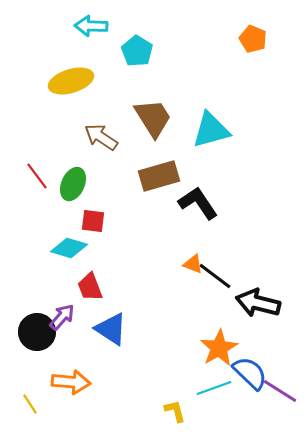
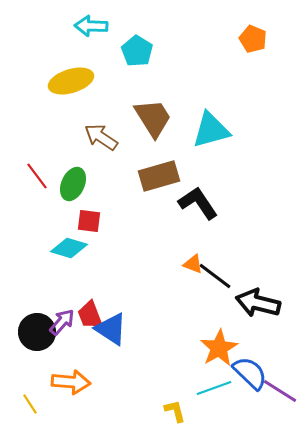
red square: moved 4 px left
red trapezoid: moved 28 px down
purple arrow: moved 5 px down
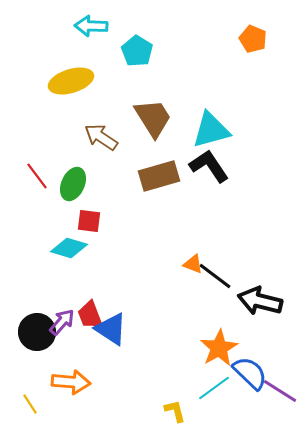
black L-shape: moved 11 px right, 37 px up
black arrow: moved 2 px right, 2 px up
cyan line: rotated 16 degrees counterclockwise
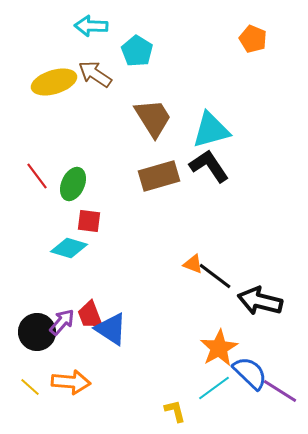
yellow ellipse: moved 17 px left, 1 px down
brown arrow: moved 6 px left, 63 px up
yellow line: moved 17 px up; rotated 15 degrees counterclockwise
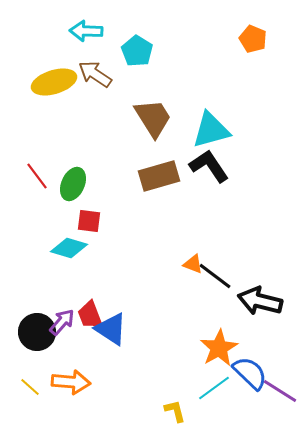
cyan arrow: moved 5 px left, 5 px down
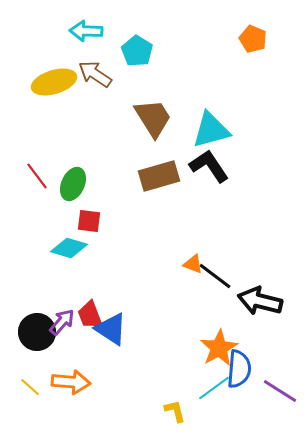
blue semicircle: moved 11 px left, 4 px up; rotated 51 degrees clockwise
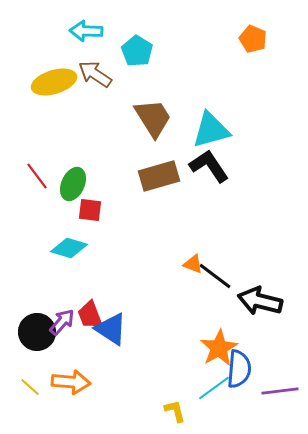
red square: moved 1 px right, 11 px up
purple line: rotated 39 degrees counterclockwise
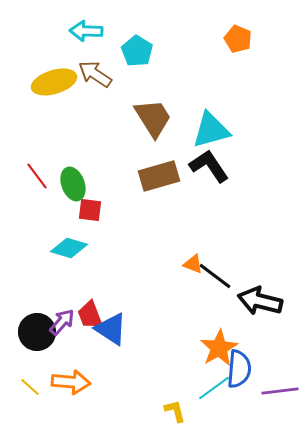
orange pentagon: moved 15 px left
green ellipse: rotated 44 degrees counterclockwise
